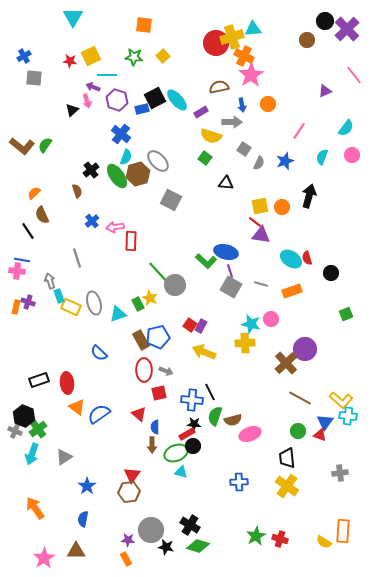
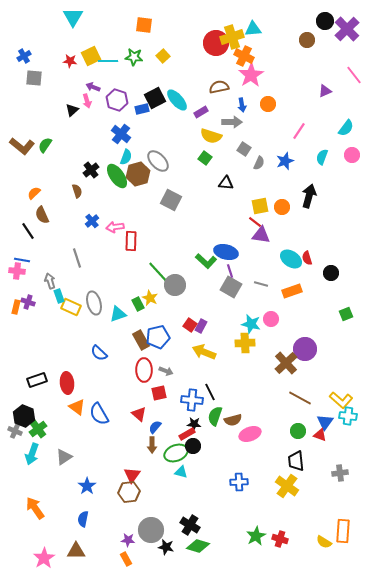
cyan line at (107, 75): moved 1 px right, 14 px up
black rectangle at (39, 380): moved 2 px left
blue semicircle at (99, 414): rotated 85 degrees counterclockwise
blue semicircle at (155, 427): rotated 40 degrees clockwise
black trapezoid at (287, 458): moved 9 px right, 3 px down
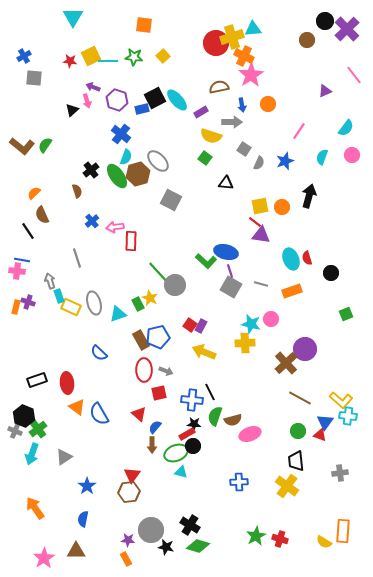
cyan ellipse at (291, 259): rotated 35 degrees clockwise
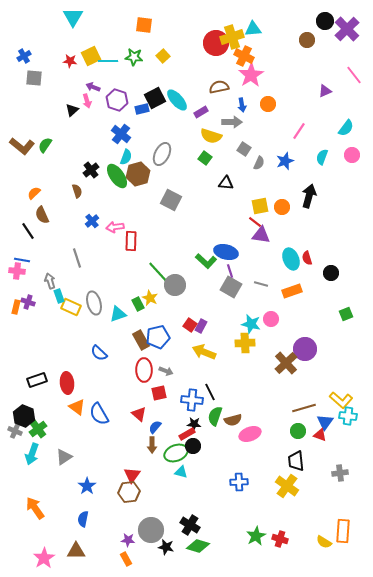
gray ellipse at (158, 161): moved 4 px right, 7 px up; rotated 70 degrees clockwise
brown line at (300, 398): moved 4 px right, 10 px down; rotated 45 degrees counterclockwise
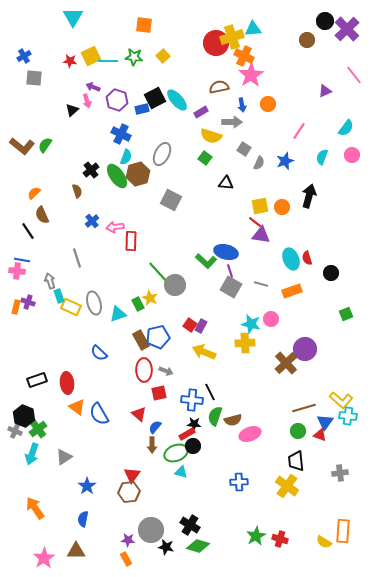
blue cross at (121, 134): rotated 12 degrees counterclockwise
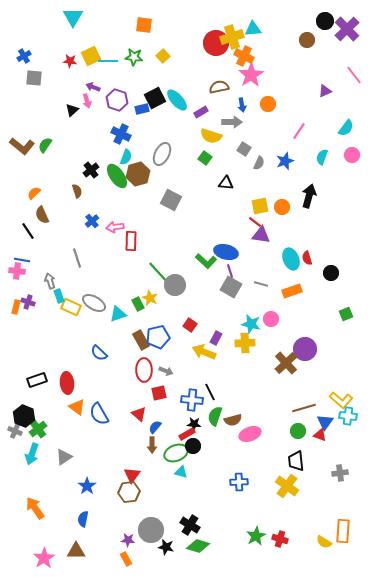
gray ellipse at (94, 303): rotated 45 degrees counterclockwise
purple rectangle at (201, 326): moved 15 px right, 12 px down
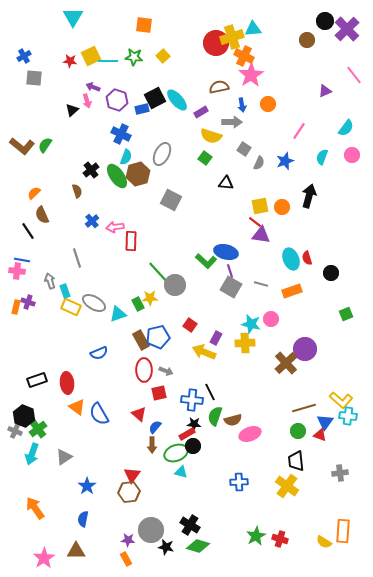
cyan rectangle at (59, 296): moved 6 px right, 5 px up
yellow star at (150, 298): rotated 28 degrees counterclockwise
blue semicircle at (99, 353): rotated 66 degrees counterclockwise
